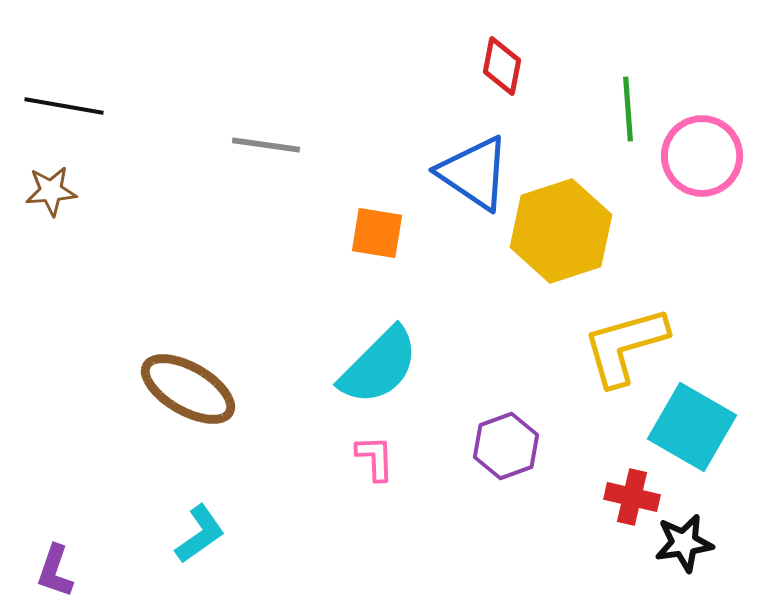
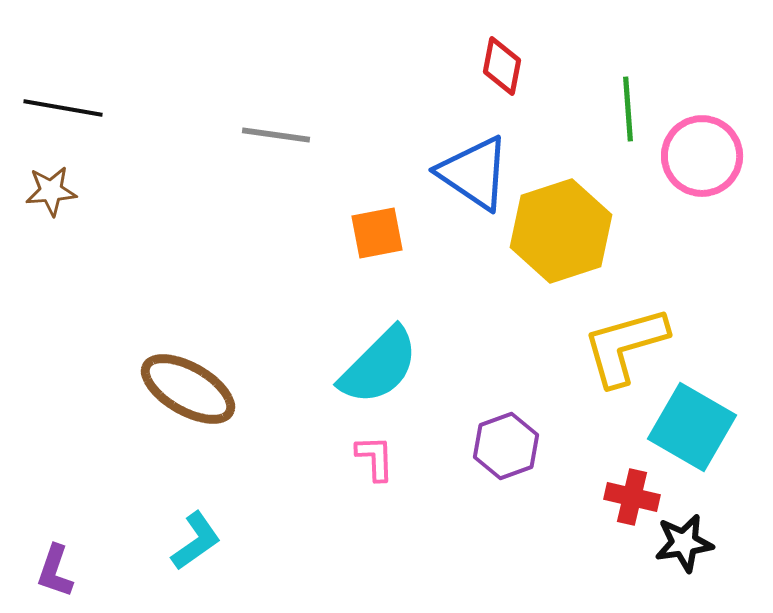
black line: moved 1 px left, 2 px down
gray line: moved 10 px right, 10 px up
orange square: rotated 20 degrees counterclockwise
cyan L-shape: moved 4 px left, 7 px down
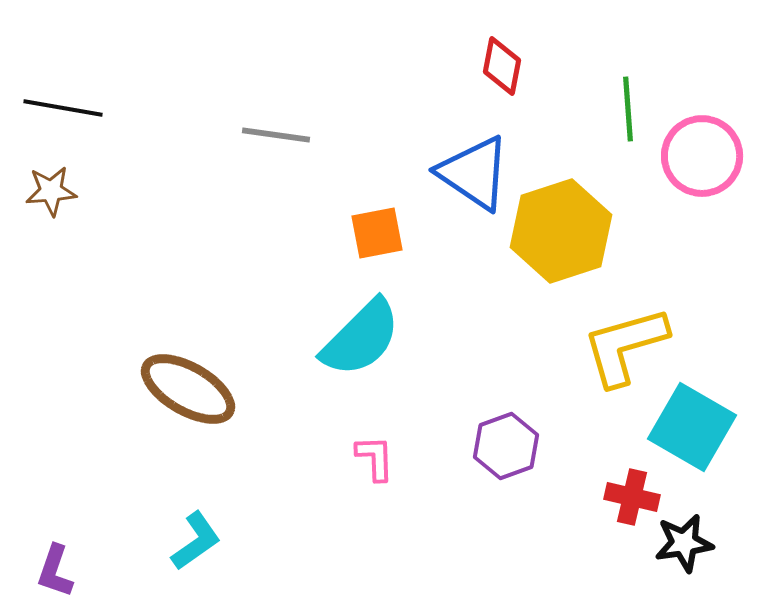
cyan semicircle: moved 18 px left, 28 px up
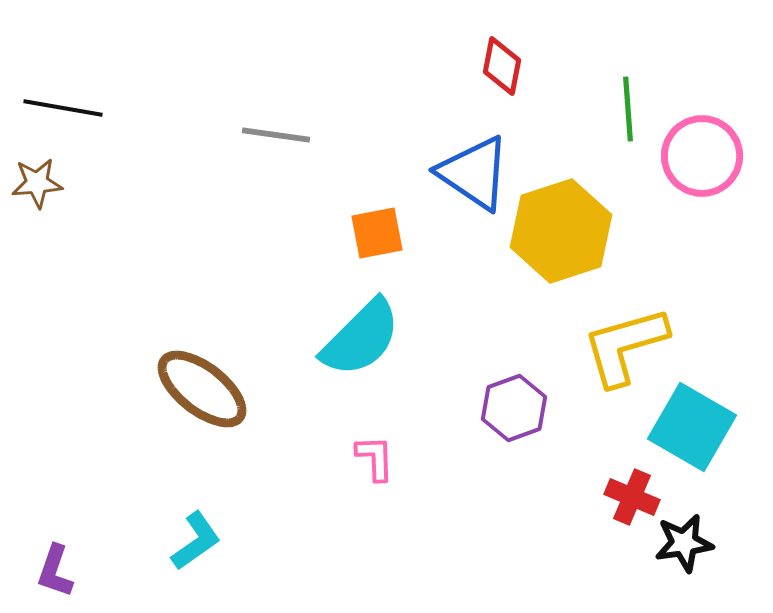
brown star: moved 14 px left, 8 px up
brown ellipse: moved 14 px right; rotated 8 degrees clockwise
purple hexagon: moved 8 px right, 38 px up
red cross: rotated 10 degrees clockwise
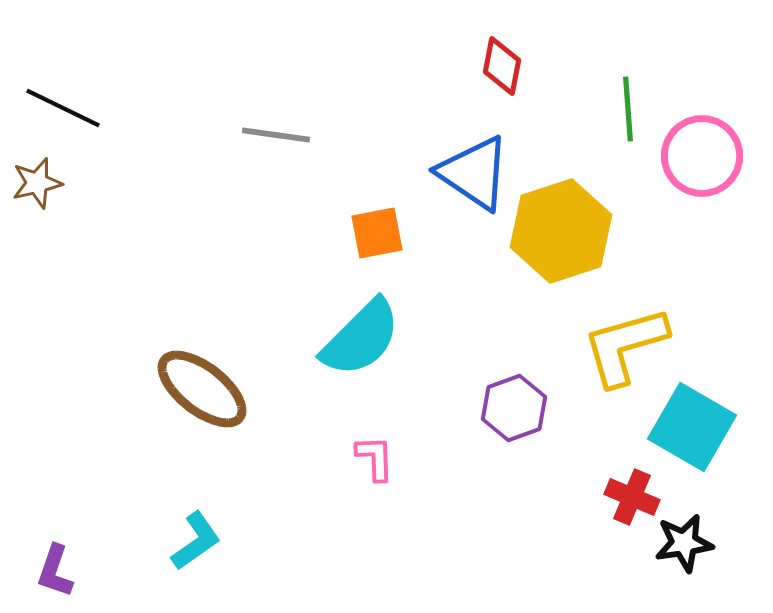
black line: rotated 16 degrees clockwise
brown star: rotated 9 degrees counterclockwise
